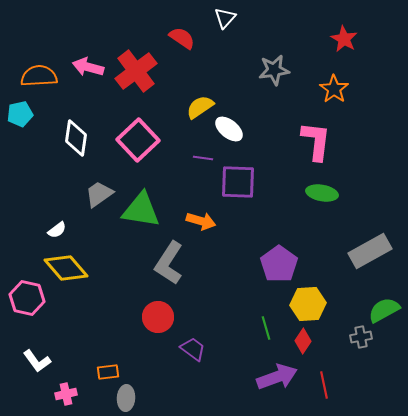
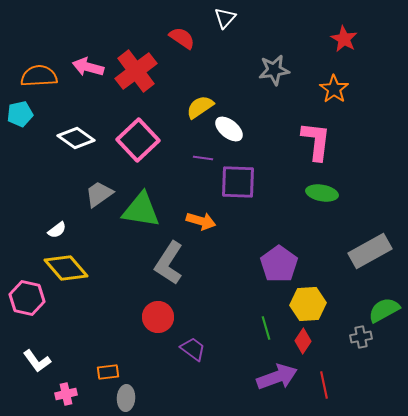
white diamond: rotated 63 degrees counterclockwise
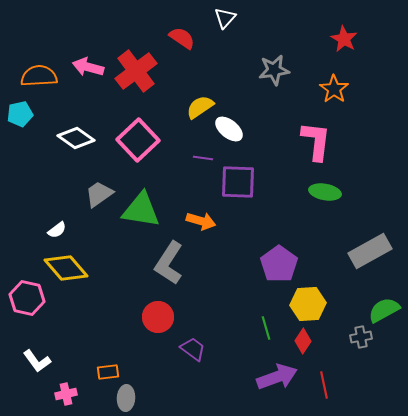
green ellipse: moved 3 px right, 1 px up
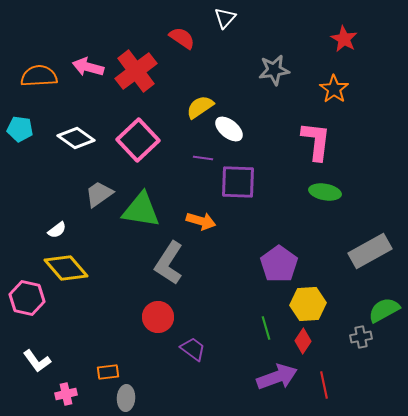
cyan pentagon: moved 15 px down; rotated 20 degrees clockwise
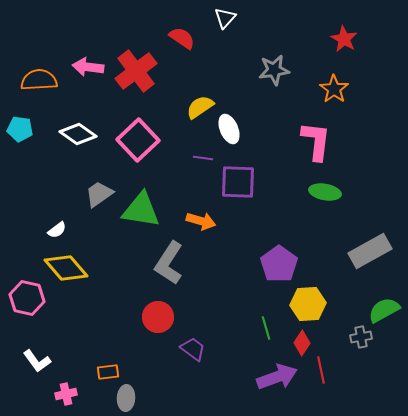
pink arrow: rotated 8 degrees counterclockwise
orange semicircle: moved 4 px down
white ellipse: rotated 28 degrees clockwise
white diamond: moved 2 px right, 4 px up
red diamond: moved 1 px left, 2 px down
red line: moved 3 px left, 15 px up
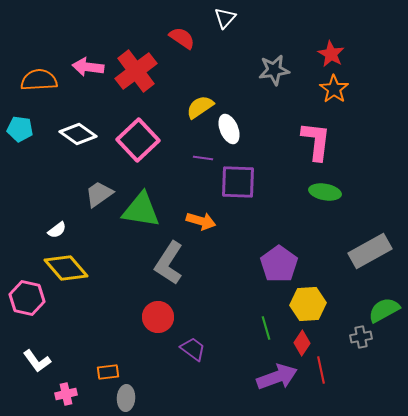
red star: moved 13 px left, 15 px down
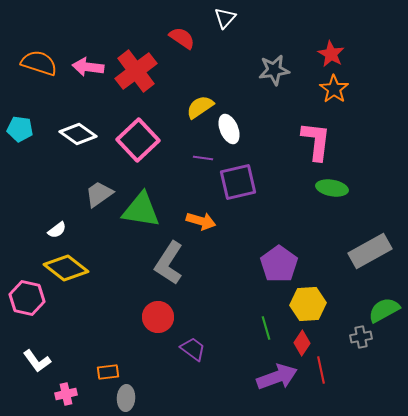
orange semicircle: moved 17 px up; rotated 21 degrees clockwise
purple square: rotated 15 degrees counterclockwise
green ellipse: moved 7 px right, 4 px up
yellow diamond: rotated 12 degrees counterclockwise
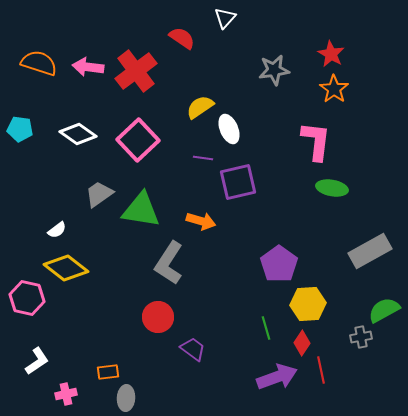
white L-shape: rotated 88 degrees counterclockwise
